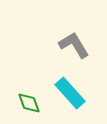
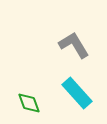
cyan rectangle: moved 7 px right
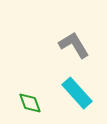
green diamond: moved 1 px right
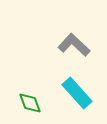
gray L-shape: rotated 16 degrees counterclockwise
